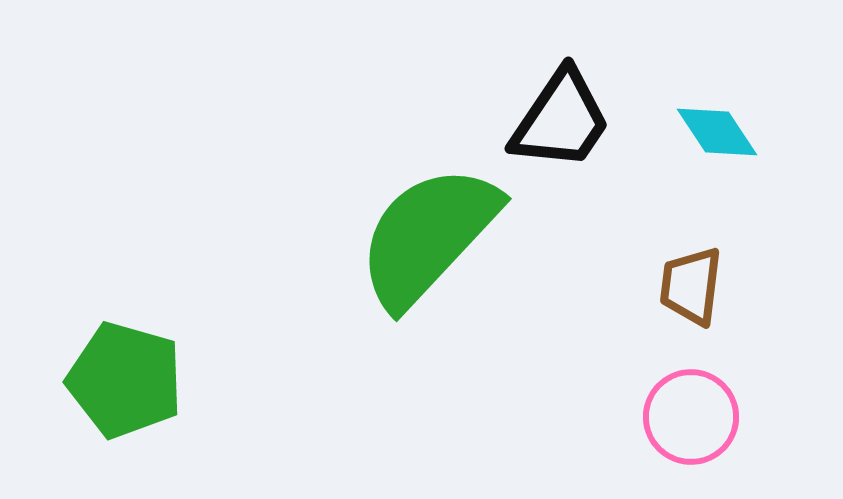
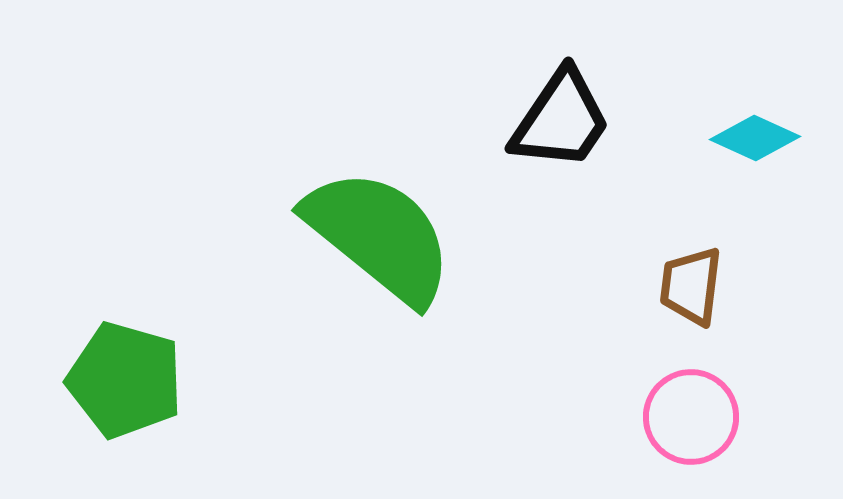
cyan diamond: moved 38 px right, 6 px down; rotated 32 degrees counterclockwise
green semicircle: moved 49 px left; rotated 86 degrees clockwise
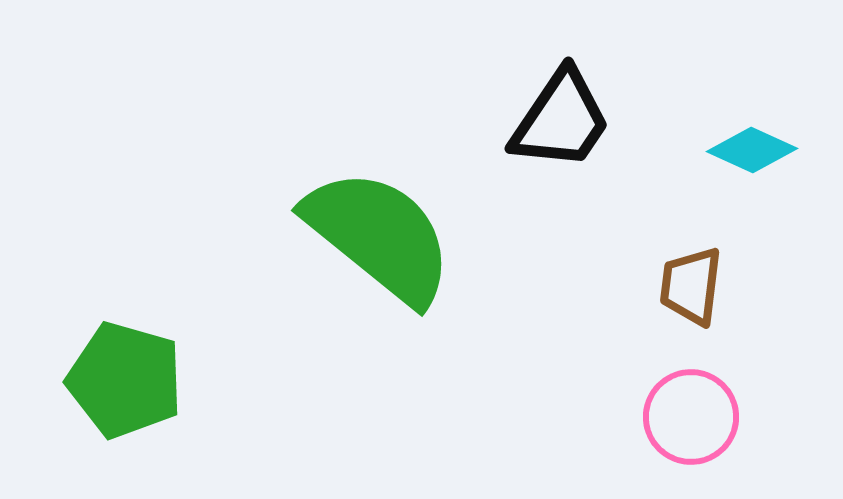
cyan diamond: moved 3 px left, 12 px down
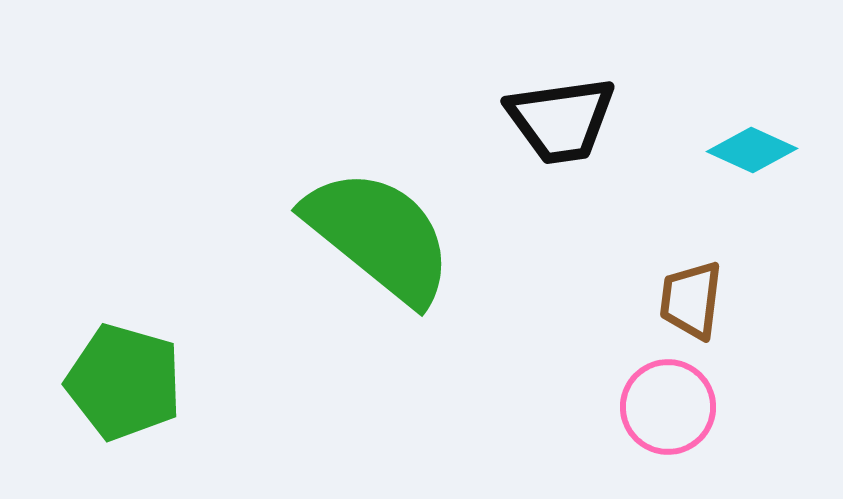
black trapezoid: rotated 48 degrees clockwise
brown trapezoid: moved 14 px down
green pentagon: moved 1 px left, 2 px down
pink circle: moved 23 px left, 10 px up
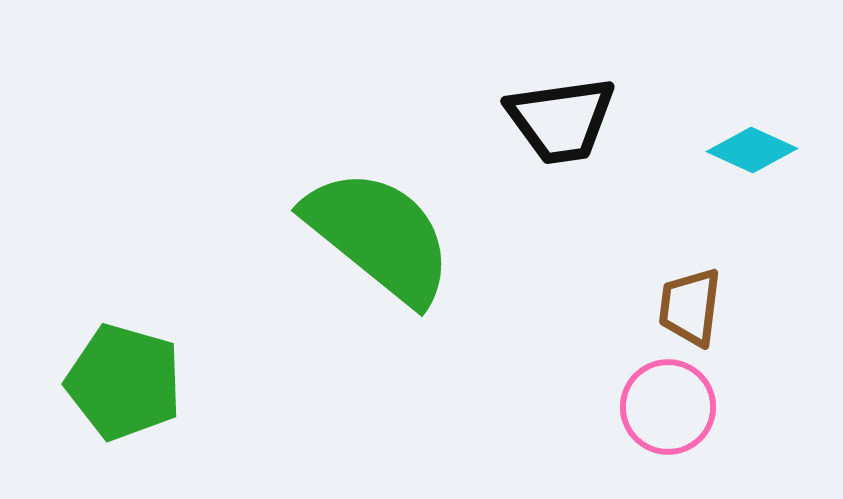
brown trapezoid: moved 1 px left, 7 px down
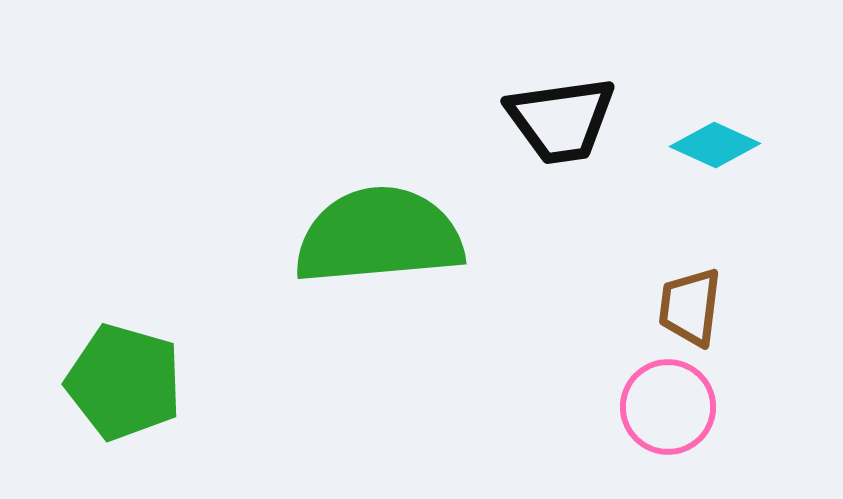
cyan diamond: moved 37 px left, 5 px up
green semicircle: rotated 44 degrees counterclockwise
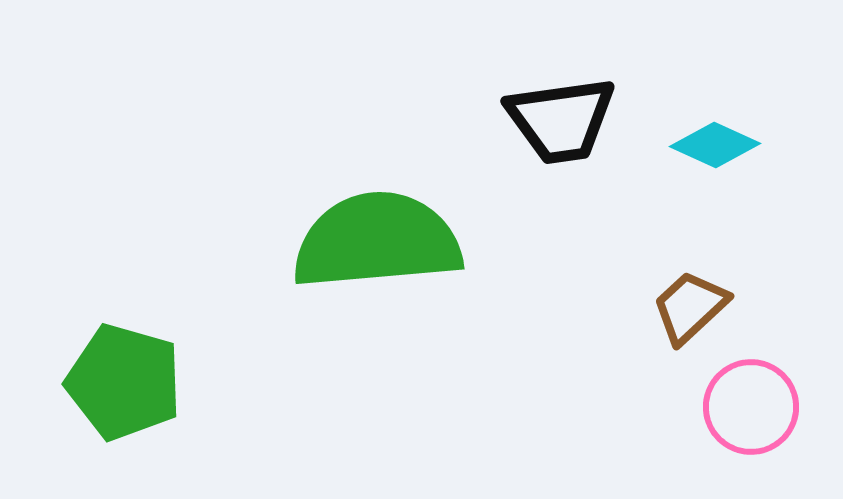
green semicircle: moved 2 px left, 5 px down
brown trapezoid: rotated 40 degrees clockwise
pink circle: moved 83 px right
